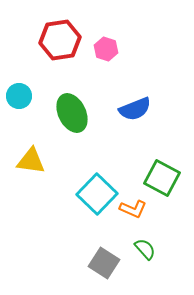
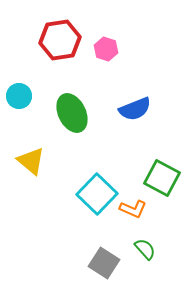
yellow triangle: rotated 32 degrees clockwise
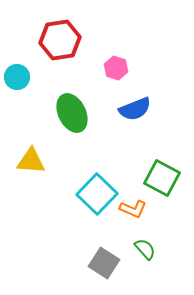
pink hexagon: moved 10 px right, 19 px down
cyan circle: moved 2 px left, 19 px up
yellow triangle: rotated 36 degrees counterclockwise
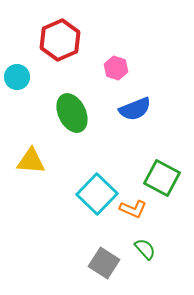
red hexagon: rotated 15 degrees counterclockwise
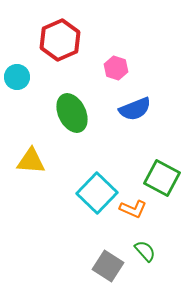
cyan square: moved 1 px up
green semicircle: moved 2 px down
gray square: moved 4 px right, 3 px down
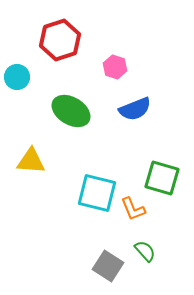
red hexagon: rotated 6 degrees clockwise
pink hexagon: moved 1 px left, 1 px up
green ellipse: moved 1 px left, 2 px up; rotated 33 degrees counterclockwise
green square: rotated 12 degrees counterclockwise
cyan square: rotated 30 degrees counterclockwise
orange L-shape: rotated 44 degrees clockwise
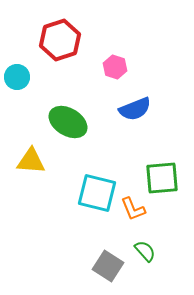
green ellipse: moved 3 px left, 11 px down
green square: rotated 21 degrees counterclockwise
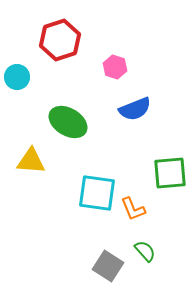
green square: moved 8 px right, 5 px up
cyan square: rotated 6 degrees counterclockwise
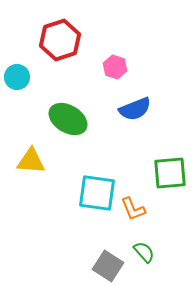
green ellipse: moved 3 px up
green semicircle: moved 1 px left, 1 px down
